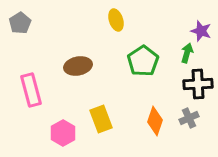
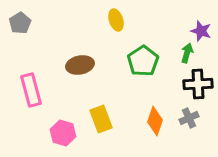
brown ellipse: moved 2 px right, 1 px up
pink hexagon: rotated 15 degrees counterclockwise
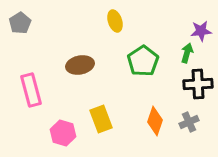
yellow ellipse: moved 1 px left, 1 px down
purple star: rotated 25 degrees counterclockwise
gray cross: moved 4 px down
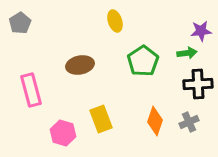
green arrow: rotated 66 degrees clockwise
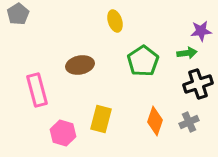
gray pentagon: moved 2 px left, 9 px up
black cross: rotated 16 degrees counterclockwise
pink rectangle: moved 6 px right
yellow rectangle: rotated 36 degrees clockwise
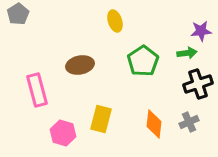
orange diamond: moved 1 px left, 3 px down; rotated 12 degrees counterclockwise
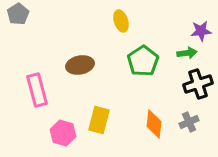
yellow ellipse: moved 6 px right
yellow rectangle: moved 2 px left, 1 px down
